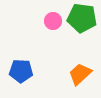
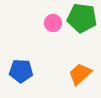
pink circle: moved 2 px down
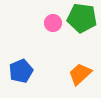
blue pentagon: rotated 25 degrees counterclockwise
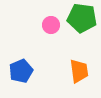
pink circle: moved 2 px left, 2 px down
orange trapezoid: moved 1 px left, 3 px up; rotated 125 degrees clockwise
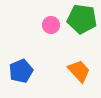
green pentagon: moved 1 px down
orange trapezoid: rotated 35 degrees counterclockwise
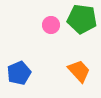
blue pentagon: moved 2 px left, 2 px down
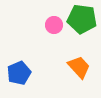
pink circle: moved 3 px right
orange trapezoid: moved 4 px up
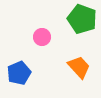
green pentagon: rotated 12 degrees clockwise
pink circle: moved 12 px left, 12 px down
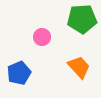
green pentagon: rotated 24 degrees counterclockwise
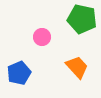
green pentagon: rotated 16 degrees clockwise
orange trapezoid: moved 2 px left
